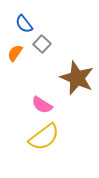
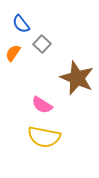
blue semicircle: moved 3 px left
orange semicircle: moved 2 px left
yellow semicircle: rotated 48 degrees clockwise
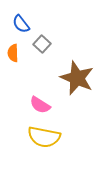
orange semicircle: rotated 36 degrees counterclockwise
pink semicircle: moved 2 px left
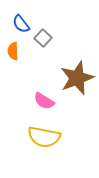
gray square: moved 1 px right, 6 px up
orange semicircle: moved 2 px up
brown star: rotated 28 degrees clockwise
pink semicircle: moved 4 px right, 4 px up
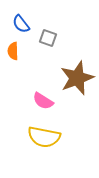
gray square: moved 5 px right; rotated 24 degrees counterclockwise
pink semicircle: moved 1 px left
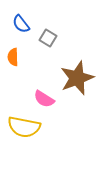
gray square: rotated 12 degrees clockwise
orange semicircle: moved 6 px down
pink semicircle: moved 1 px right, 2 px up
yellow semicircle: moved 20 px left, 10 px up
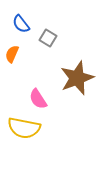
orange semicircle: moved 1 px left, 3 px up; rotated 24 degrees clockwise
pink semicircle: moved 6 px left; rotated 25 degrees clockwise
yellow semicircle: moved 1 px down
